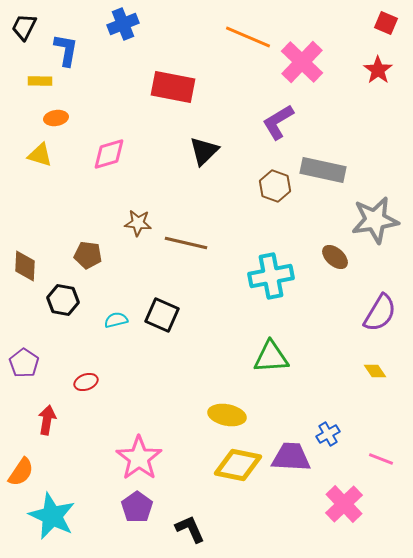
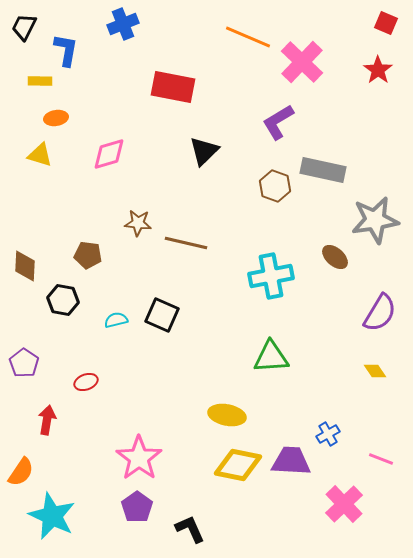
purple trapezoid at (291, 457): moved 4 px down
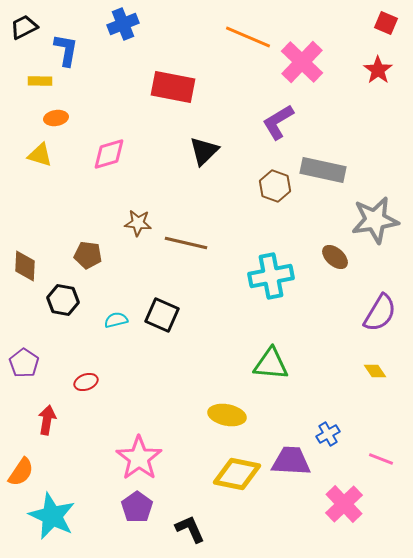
black trapezoid at (24, 27): rotated 36 degrees clockwise
green triangle at (271, 357): moved 7 px down; rotated 9 degrees clockwise
yellow diamond at (238, 465): moved 1 px left, 9 px down
